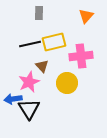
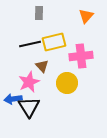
black triangle: moved 2 px up
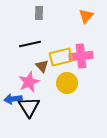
yellow rectangle: moved 7 px right, 15 px down
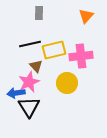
yellow rectangle: moved 7 px left, 7 px up
brown triangle: moved 6 px left
blue arrow: moved 3 px right, 6 px up
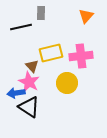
gray rectangle: moved 2 px right
black line: moved 9 px left, 17 px up
yellow rectangle: moved 3 px left, 3 px down
brown triangle: moved 4 px left
pink star: rotated 20 degrees counterclockwise
black triangle: rotated 25 degrees counterclockwise
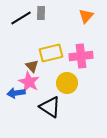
black line: moved 9 px up; rotated 20 degrees counterclockwise
black triangle: moved 21 px right
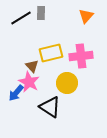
blue arrow: rotated 42 degrees counterclockwise
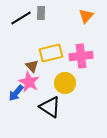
yellow circle: moved 2 px left
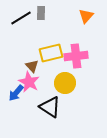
pink cross: moved 5 px left
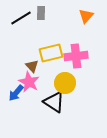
black triangle: moved 4 px right, 5 px up
